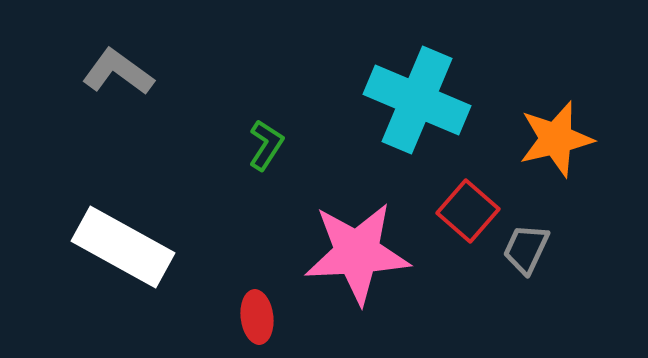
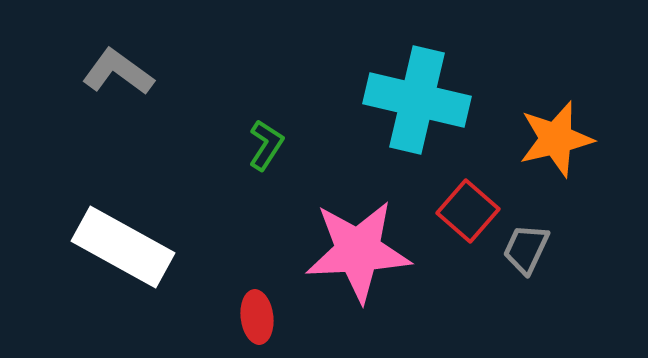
cyan cross: rotated 10 degrees counterclockwise
pink star: moved 1 px right, 2 px up
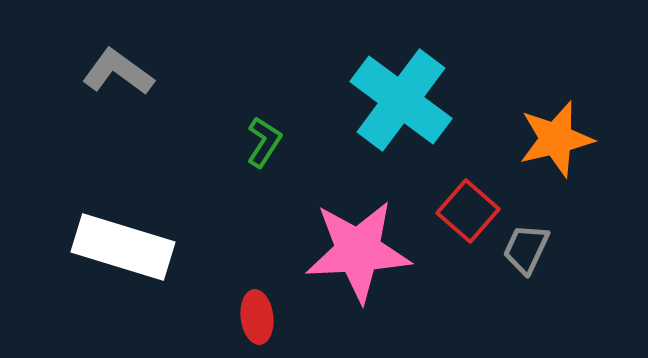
cyan cross: moved 16 px left; rotated 24 degrees clockwise
green L-shape: moved 2 px left, 3 px up
white rectangle: rotated 12 degrees counterclockwise
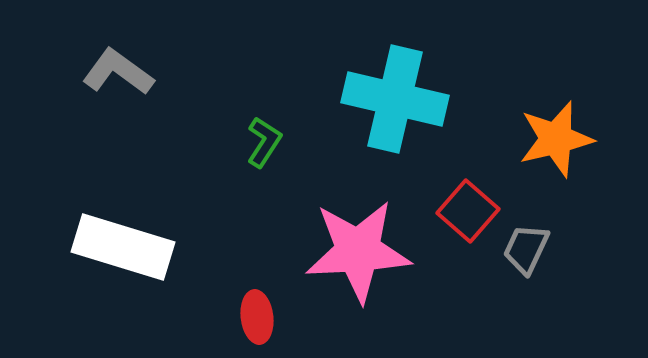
cyan cross: moved 6 px left, 1 px up; rotated 24 degrees counterclockwise
